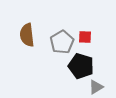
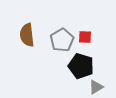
gray pentagon: moved 2 px up
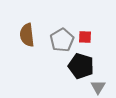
gray triangle: moved 2 px right; rotated 28 degrees counterclockwise
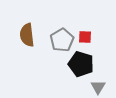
black pentagon: moved 2 px up
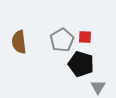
brown semicircle: moved 8 px left, 7 px down
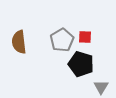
gray triangle: moved 3 px right
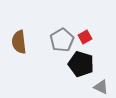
red square: rotated 32 degrees counterclockwise
gray triangle: rotated 35 degrees counterclockwise
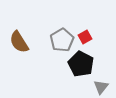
brown semicircle: rotated 25 degrees counterclockwise
black pentagon: rotated 10 degrees clockwise
gray triangle: rotated 42 degrees clockwise
